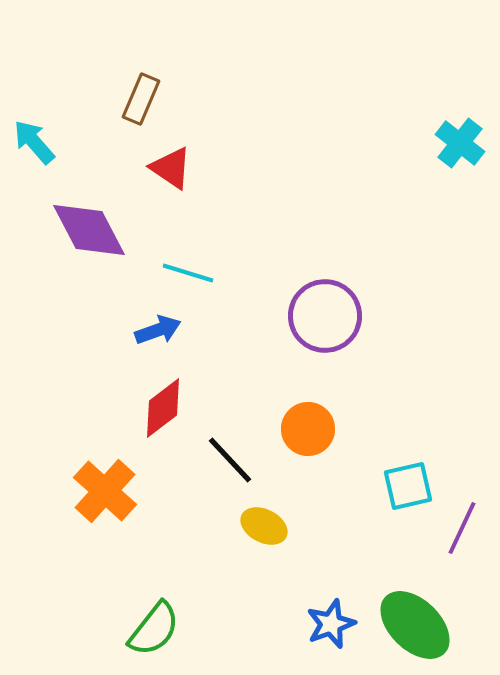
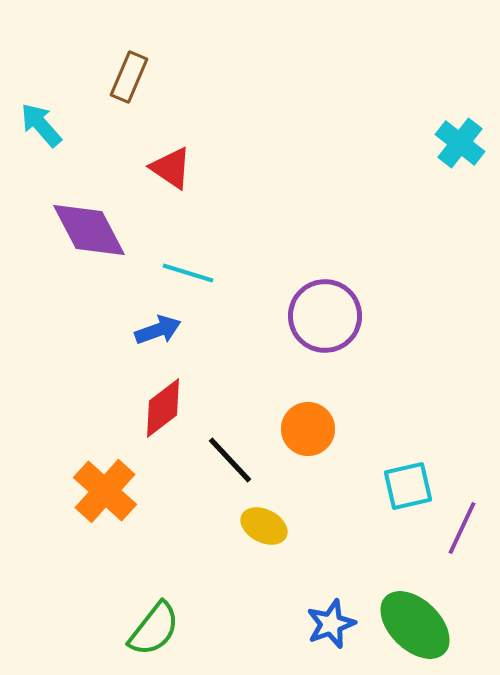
brown rectangle: moved 12 px left, 22 px up
cyan arrow: moved 7 px right, 17 px up
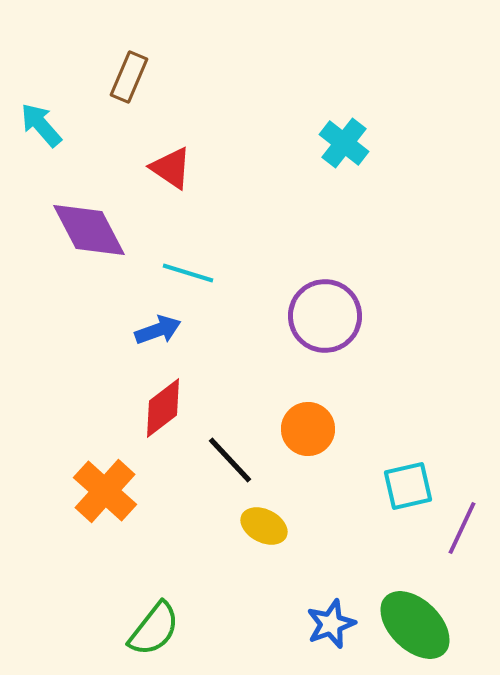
cyan cross: moved 116 px left
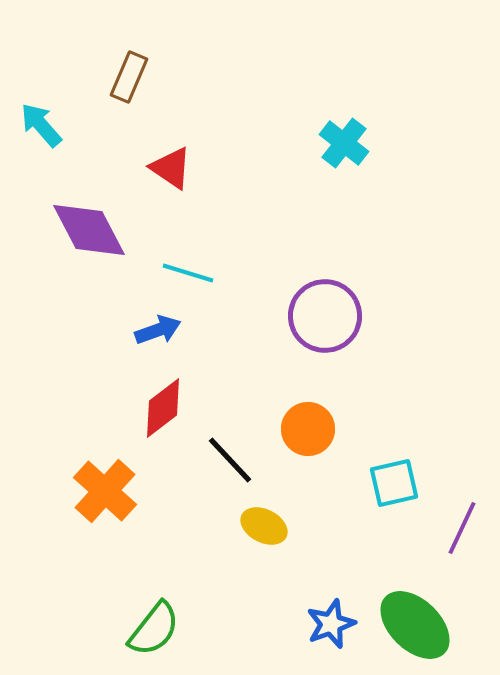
cyan square: moved 14 px left, 3 px up
